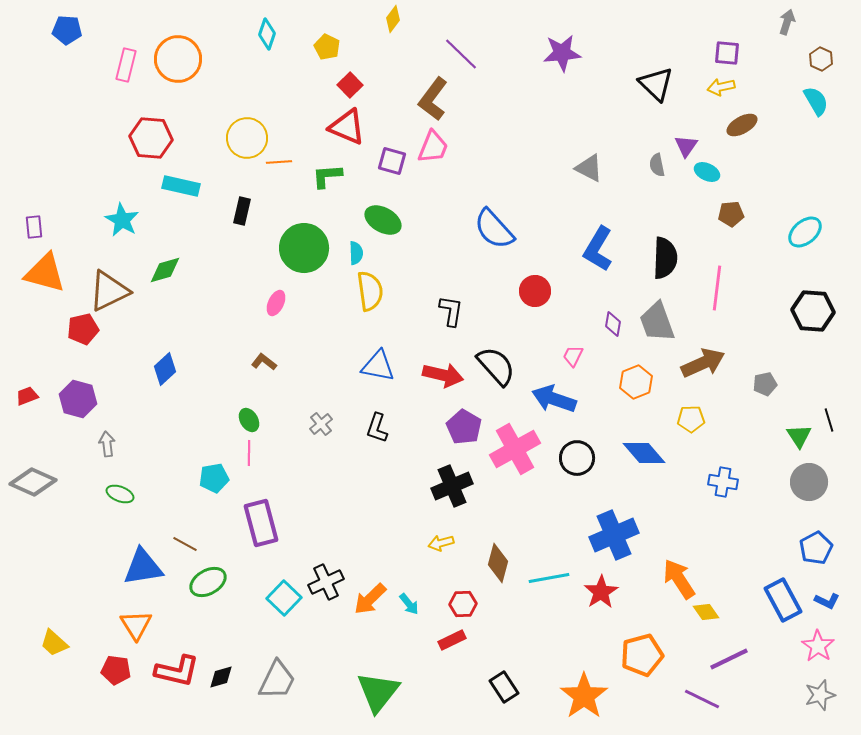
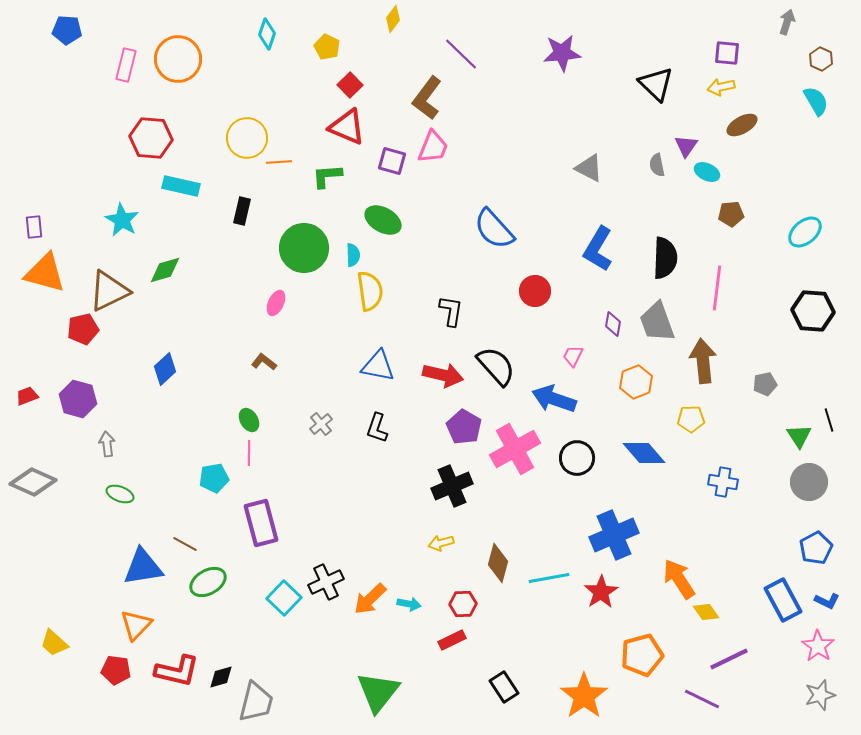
brown L-shape at (433, 99): moved 6 px left, 1 px up
cyan semicircle at (356, 253): moved 3 px left, 2 px down
brown arrow at (703, 363): moved 2 px up; rotated 72 degrees counterclockwise
cyan arrow at (409, 604): rotated 40 degrees counterclockwise
orange triangle at (136, 625): rotated 16 degrees clockwise
gray trapezoid at (277, 680): moved 21 px left, 22 px down; rotated 12 degrees counterclockwise
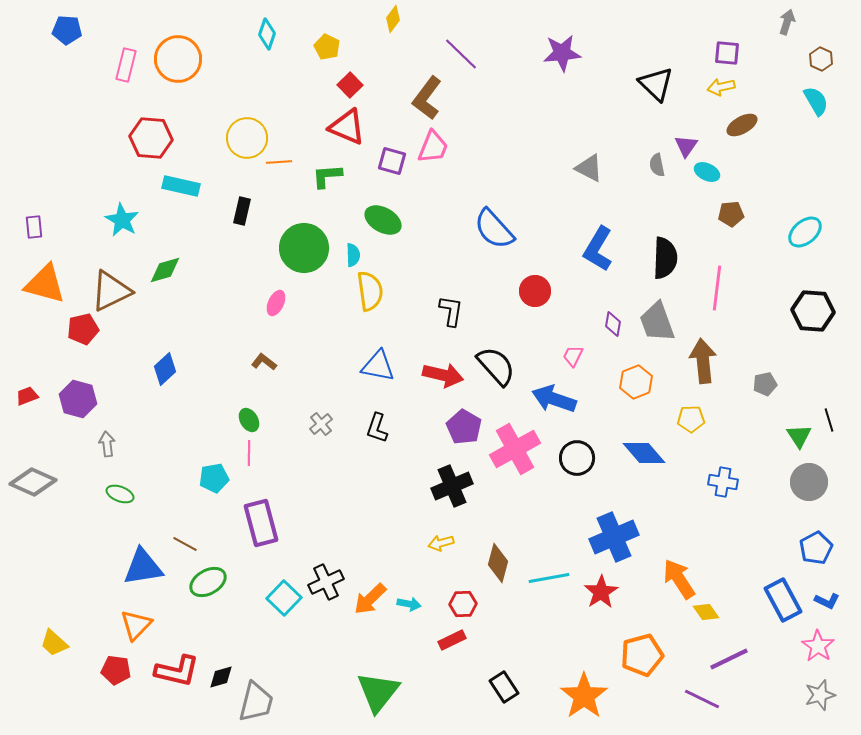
orange triangle at (45, 273): moved 11 px down
brown triangle at (109, 291): moved 2 px right
blue cross at (614, 535): moved 2 px down
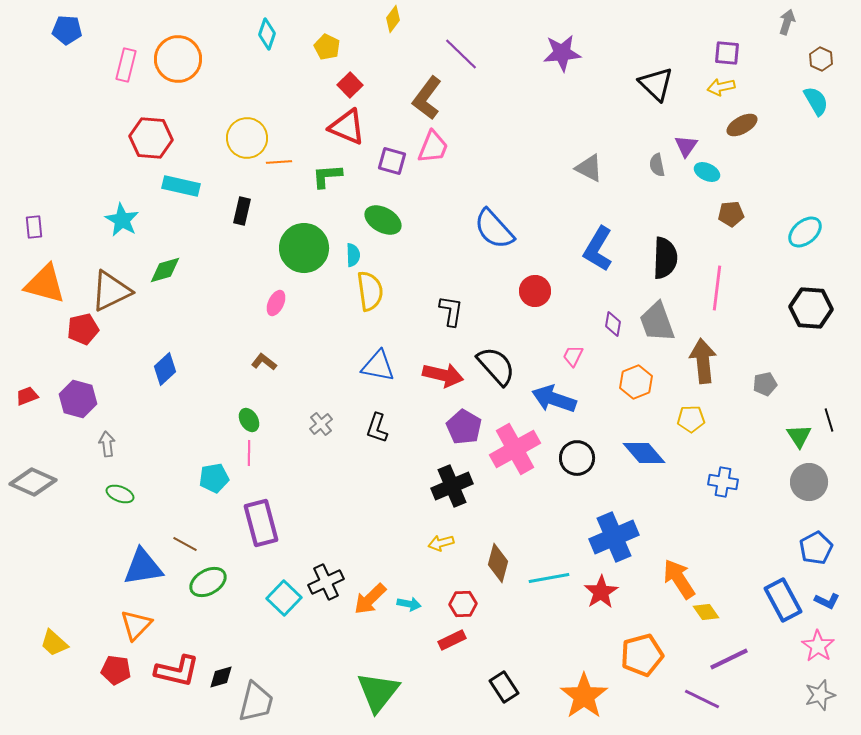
black hexagon at (813, 311): moved 2 px left, 3 px up
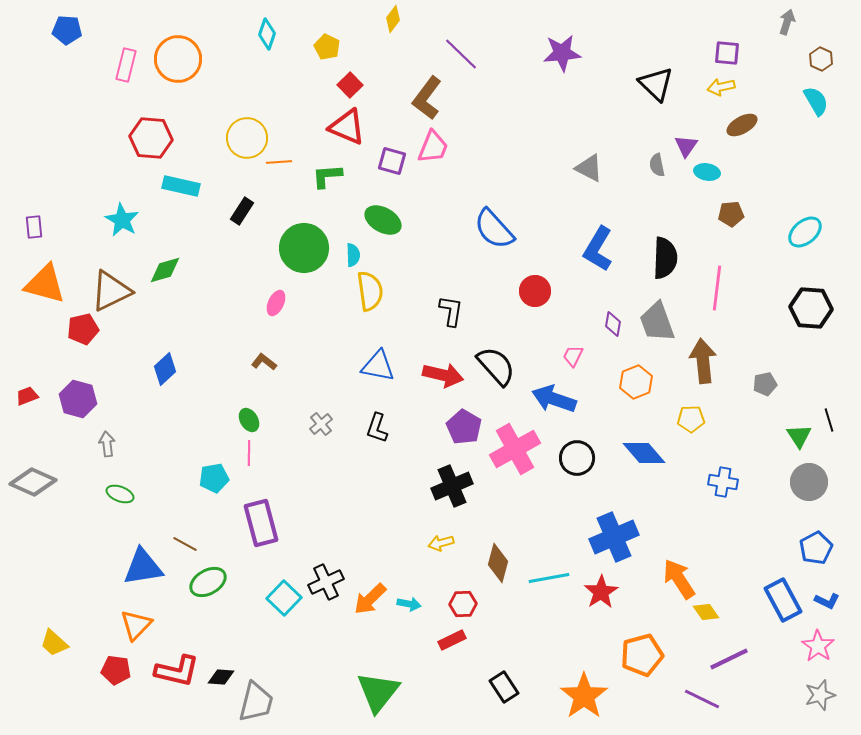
cyan ellipse at (707, 172): rotated 15 degrees counterclockwise
black rectangle at (242, 211): rotated 20 degrees clockwise
black diamond at (221, 677): rotated 20 degrees clockwise
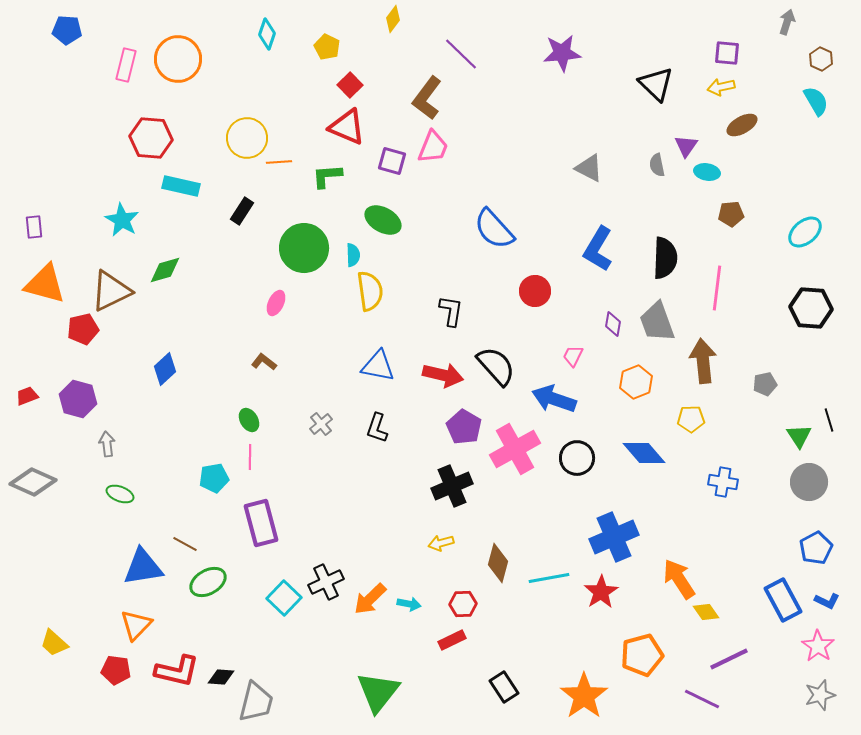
pink line at (249, 453): moved 1 px right, 4 px down
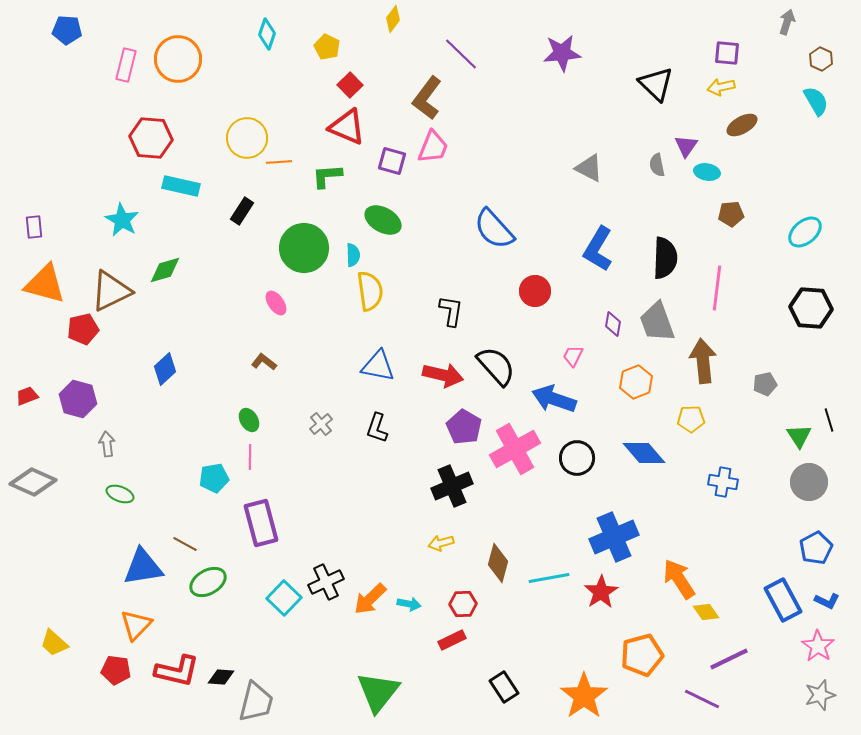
pink ellipse at (276, 303): rotated 60 degrees counterclockwise
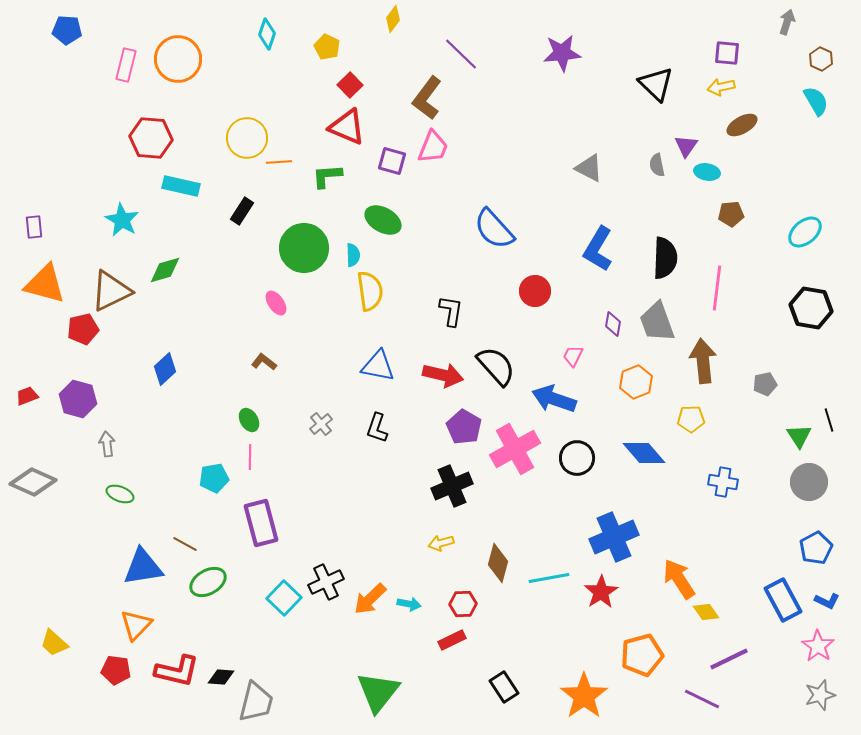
black hexagon at (811, 308): rotated 6 degrees clockwise
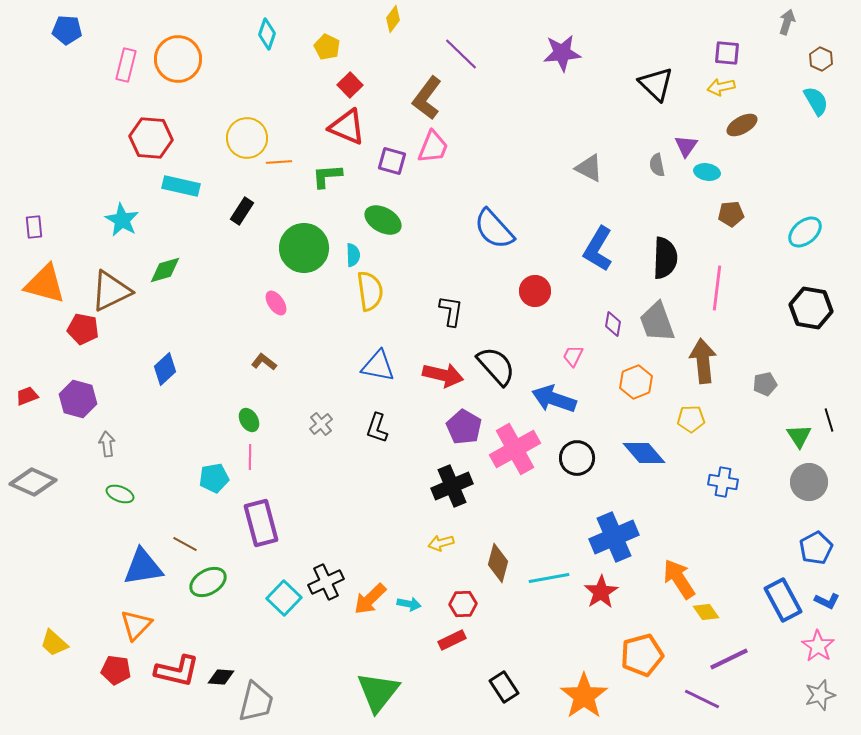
red pentagon at (83, 329): rotated 24 degrees clockwise
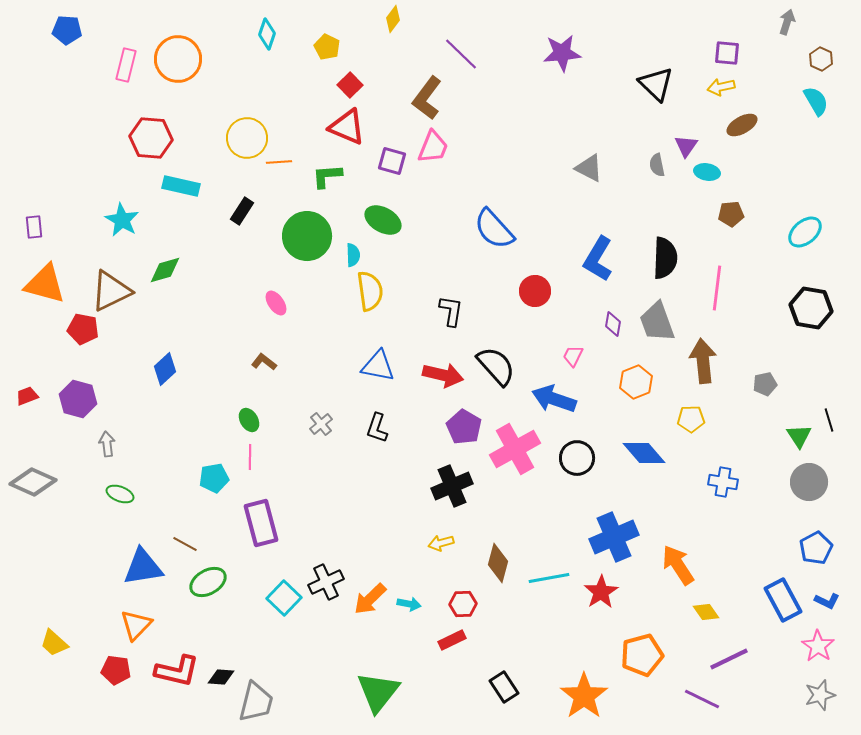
green circle at (304, 248): moved 3 px right, 12 px up
blue L-shape at (598, 249): moved 10 px down
orange arrow at (679, 579): moved 1 px left, 14 px up
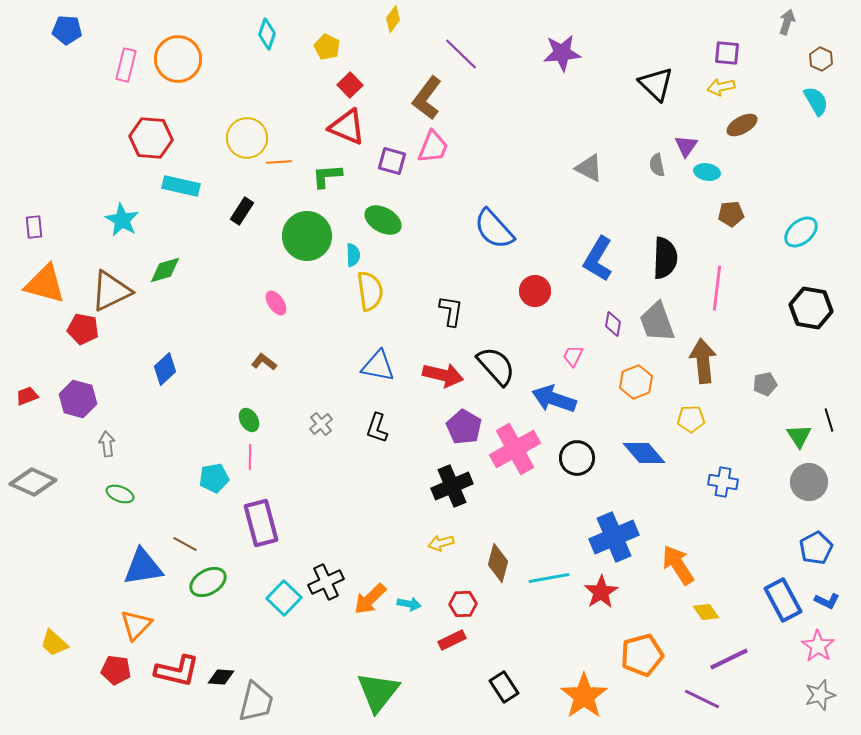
cyan ellipse at (805, 232): moved 4 px left
